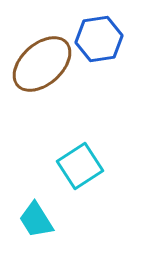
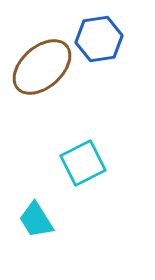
brown ellipse: moved 3 px down
cyan square: moved 3 px right, 3 px up; rotated 6 degrees clockwise
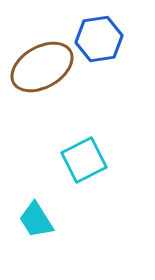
brown ellipse: rotated 12 degrees clockwise
cyan square: moved 1 px right, 3 px up
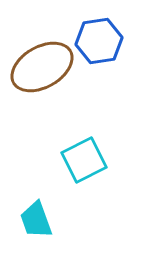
blue hexagon: moved 2 px down
cyan trapezoid: rotated 12 degrees clockwise
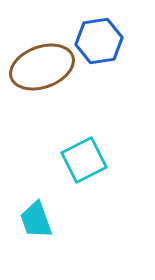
brown ellipse: rotated 10 degrees clockwise
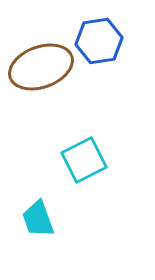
brown ellipse: moved 1 px left
cyan trapezoid: moved 2 px right, 1 px up
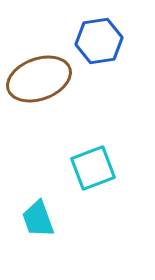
brown ellipse: moved 2 px left, 12 px down
cyan square: moved 9 px right, 8 px down; rotated 6 degrees clockwise
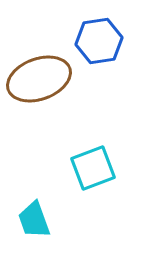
cyan trapezoid: moved 4 px left, 1 px down
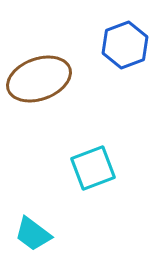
blue hexagon: moved 26 px right, 4 px down; rotated 12 degrees counterclockwise
cyan trapezoid: moved 1 px left, 14 px down; rotated 33 degrees counterclockwise
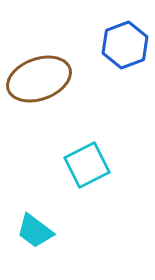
cyan square: moved 6 px left, 3 px up; rotated 6 degrees counterclockwise
cyan trapezoid: moved 2 px right, 3 px up
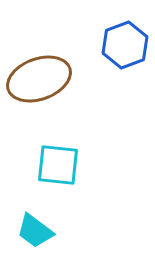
cyan square: moved 29 px left; rotated 33 degrees clockwise
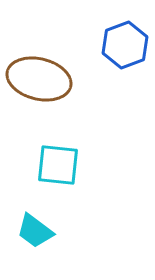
brown ellipse: rotated 34 degrees clockwise
